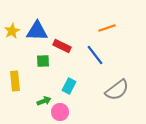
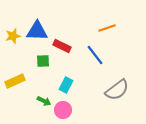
yellow star: moved 1 px right, 5 px down; rotated 14 degrees clockwise
yellow rectangle: rotated 72 degrees clockwise
cyan rectangle: moved 3 px left, 1 px up
green arrow: rotated 48 degrees clockwise
pink circle: moved 3 px right, 2 px up
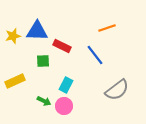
pink circle: moved 1 px right, 4 px up
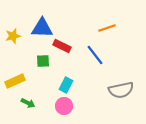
blue triangle: moved 5 px right, 3 px up
gray semicircle: moved 4 px right; rotated 25 degrees clockwise
green arrow: moved 16 px left, 2 px down
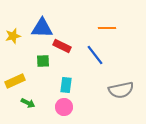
orange line: rotated 18 degrees clockwise
cyan rectangle: rotated 21 degrees counterclockwise
pink circle: moved 1 px down
